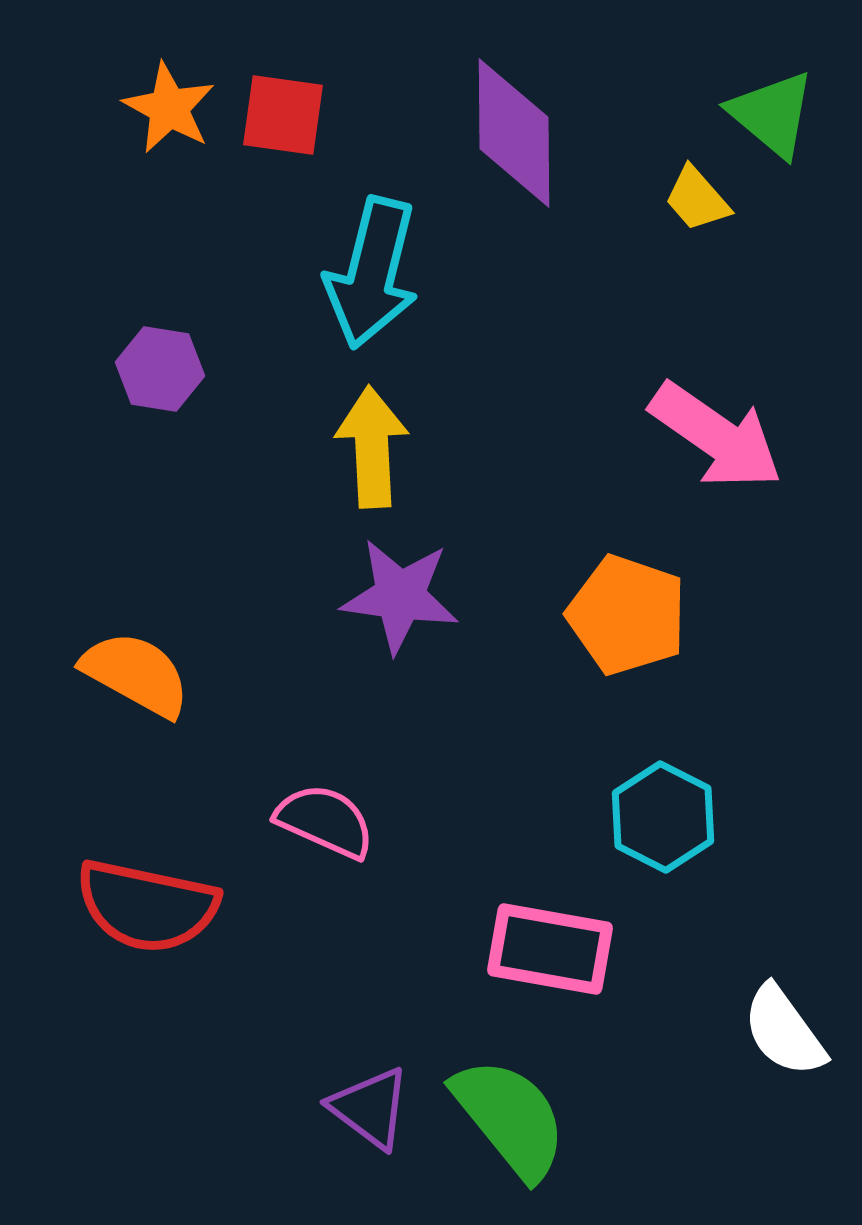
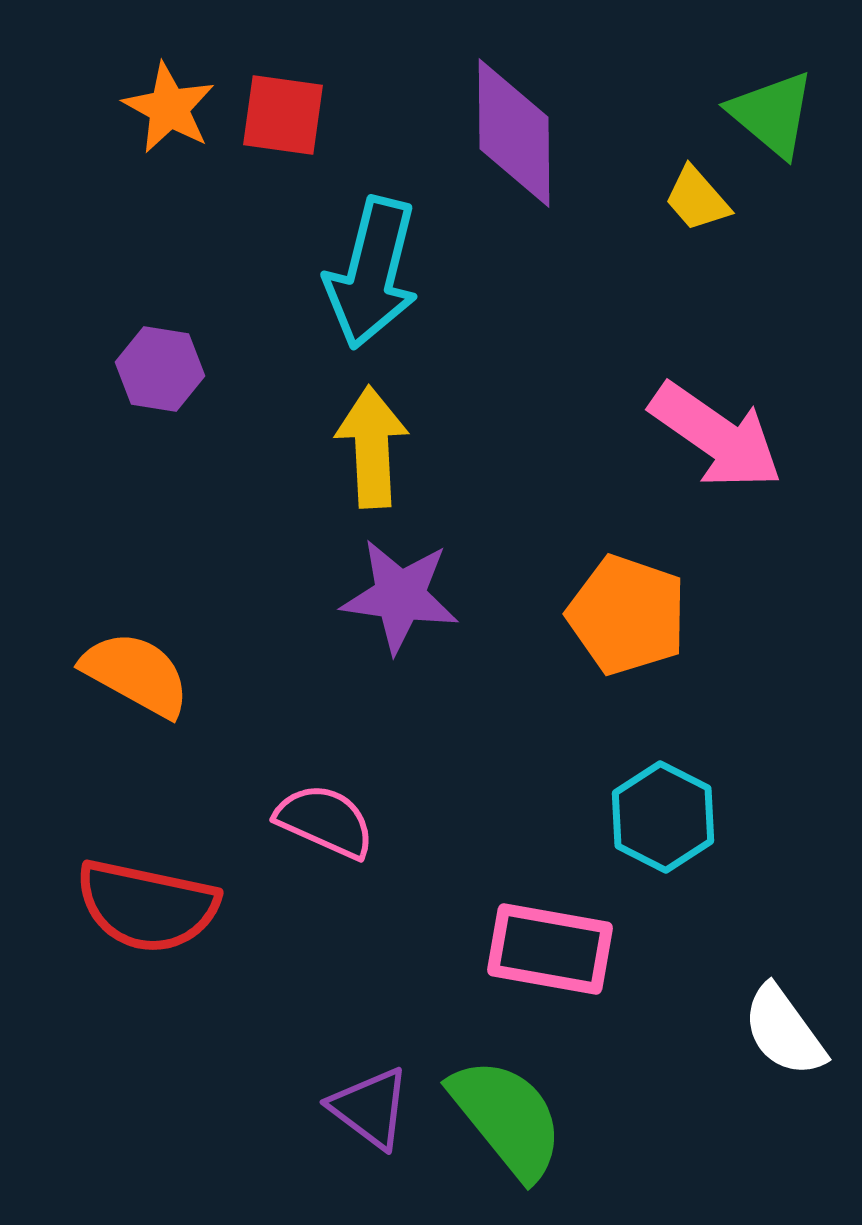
green semicircle: moved 3 px left
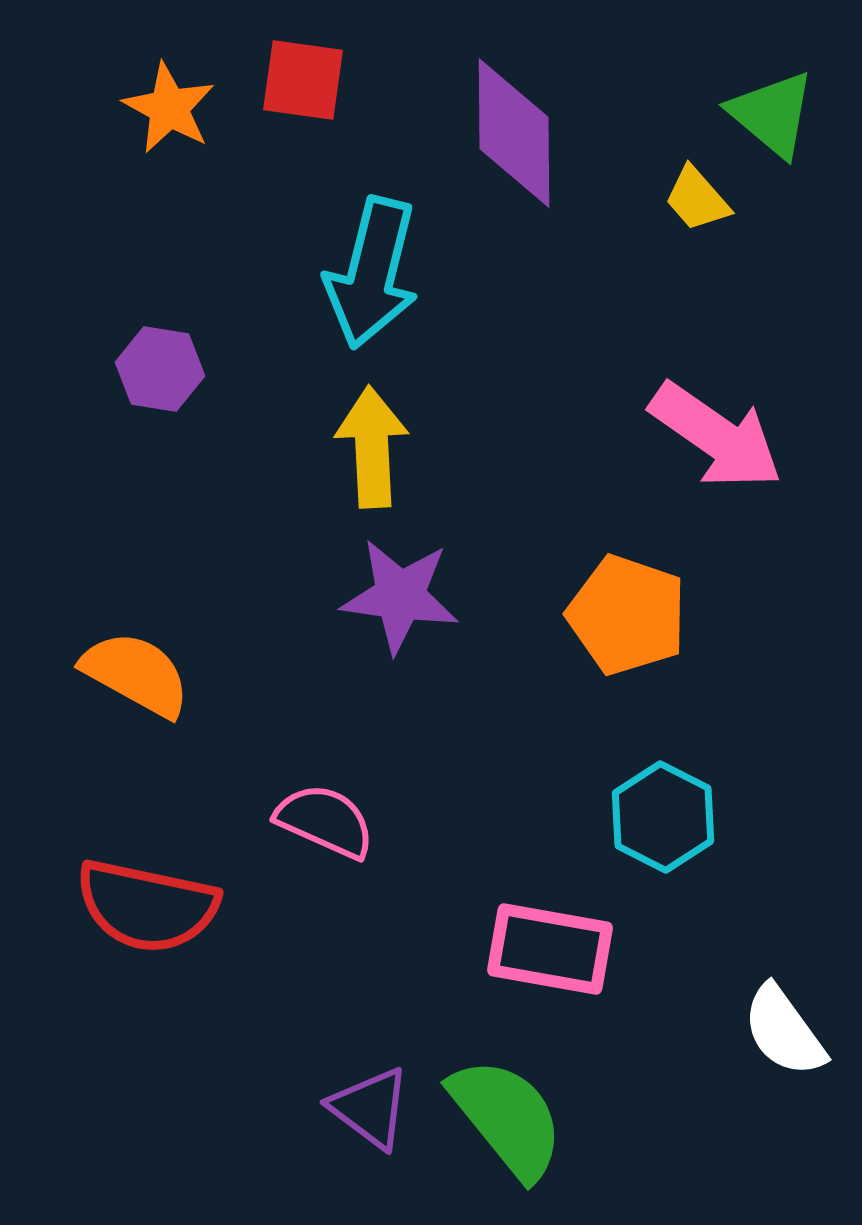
red square: moved 20 px right, 35 px up
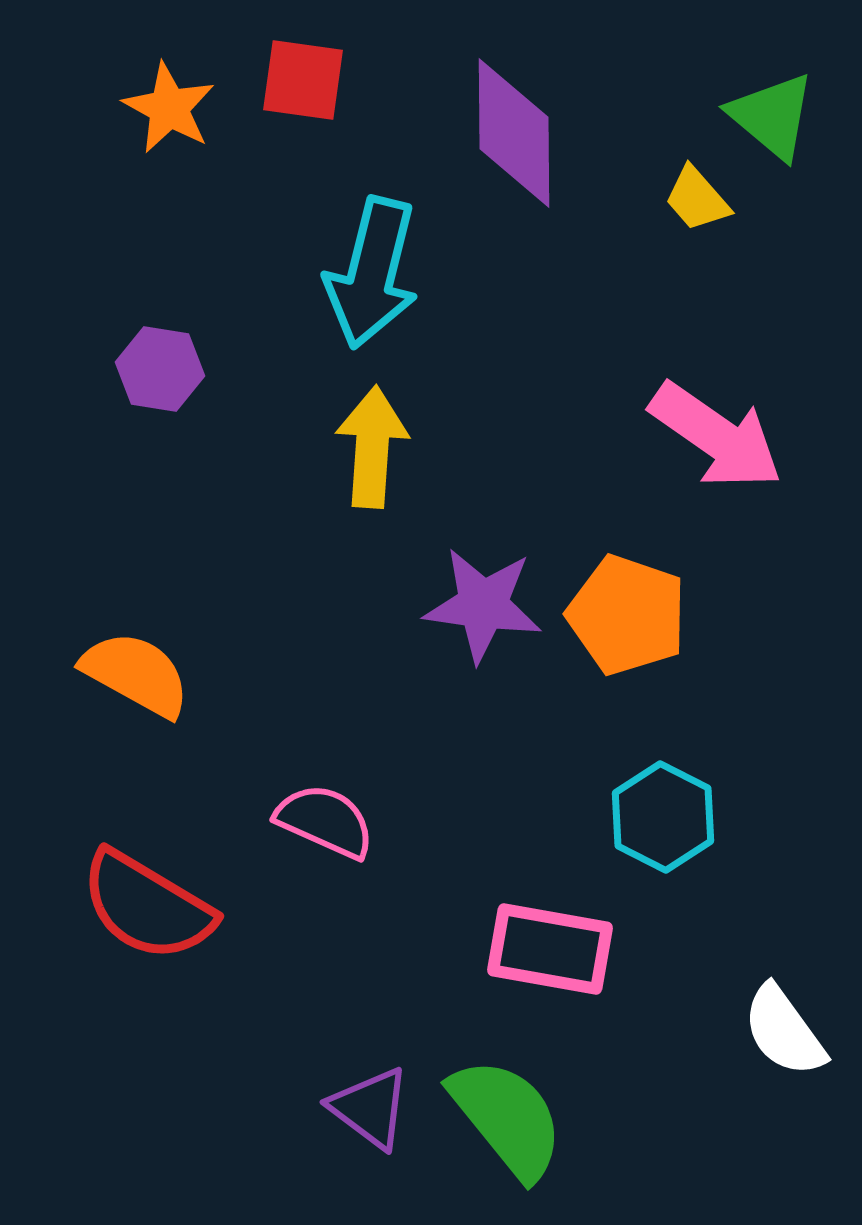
green triangle: moved 2 px down
yellow arrow: rotated 7 degrees clockwise
purple star: moved 83 px right, 9 px down
red semicircle: rotated 19 degrees clockwise
